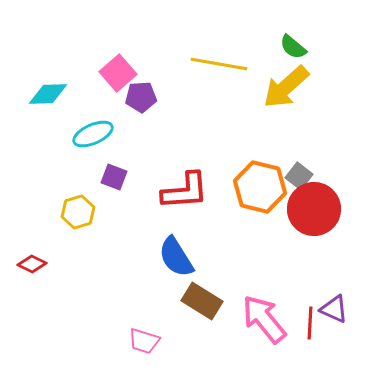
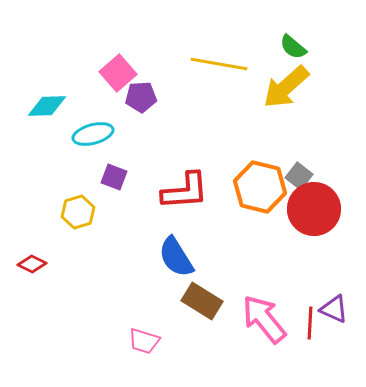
cyan diamond: moved 1 px left, 12 px down
cyan ellipse: rotated 9 degrees clockwise
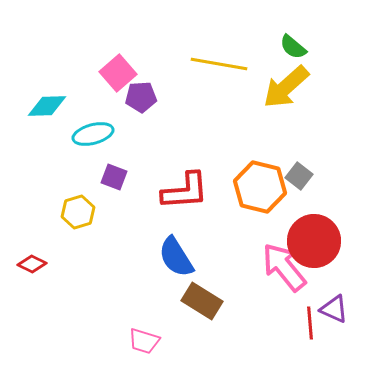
red circle: moved 32 px down
pink arrow: moved 20 px right, 52 px up
red line: rotated 8 degrees counterclockwise
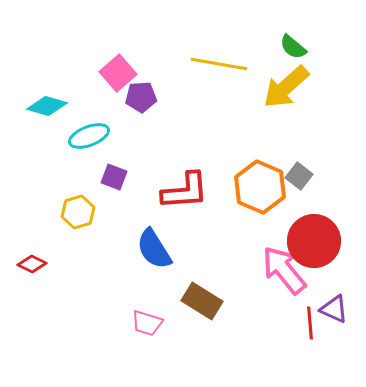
cyan diamond: rotated 18 degrees clockwise
cyan ellipse: moved 4 px left, 2 px down; rotated 6 degrees counterclockwise
orange hexagon: rotated 9 degrees clockwise
blue semicircle: moved 22 px left, 8 px up
pink arrow: moved 3 px down
pink trapezoid: moved 3 px right, 18 px up
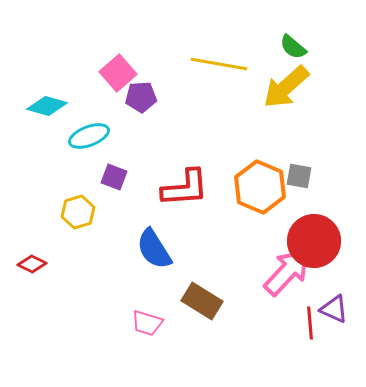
gray square: rotated 28 degrees counterclockwise
red L-shape: moved 3 px up
pink arrow: moved 3 px right, 2 px down; rotated 82 degrees clockwise
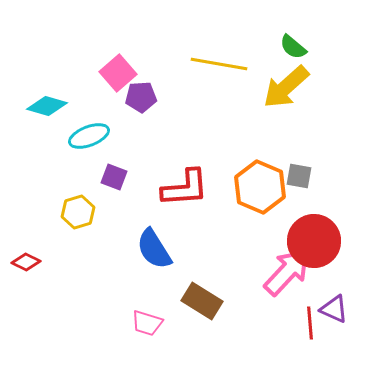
red diamond: moved 6 px left, 2 px up
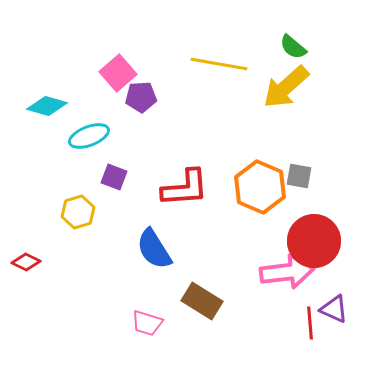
pink arrow: rotated 40 degrees clockwise
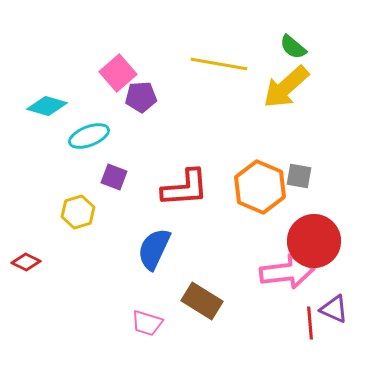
blue semicircle: rotated 57 degrees clockwise
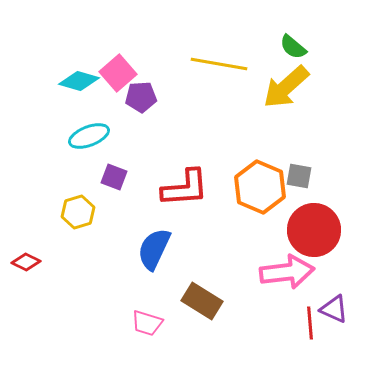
cyan diamond: moved 32 px right, 25 px up
red circle: moved 11 px up
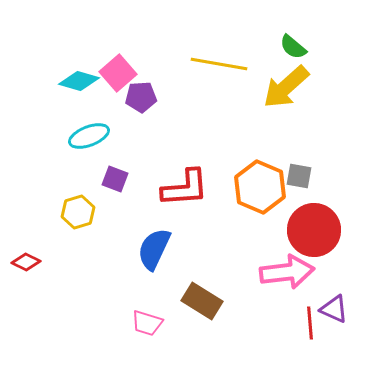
purple square: moved 1 px right, 2 px down
